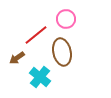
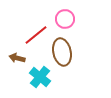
pink circle: moved 1 px left
brown arrow: rotated 49 degrees clockwise
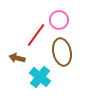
pink circle: moved 6 px left, 1 px down
red line: rotated 15 degrees counterclockwise
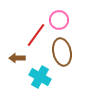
brown arrow: rotated 14 degrees counterclockwise
cyan cross: rotated 10 degrees counterclockwise
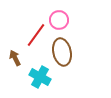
brown arrow: moved 2 px left; rotated 63 degrees clockwise
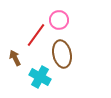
brown ellipse: moved 2 px down
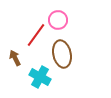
pink circle: moved 1 px left
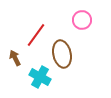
pink circle: moved 24 px right
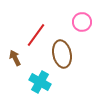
pink circle: moved 2 px down
cyan cross: moved 5 px down
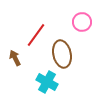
cyan cross: moved 7 px right
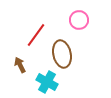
pink circle: moved 3 px left, 2 px up
brown arrow: moved 5 px right, 7 px down
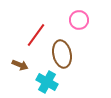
brown arrow: rotated 140 degrees clockwise
